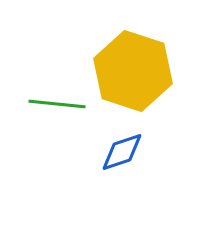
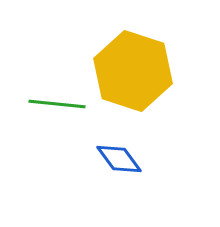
blue diamond: moved 3 px left, 7 px down; rotated 72 degrees clockwise
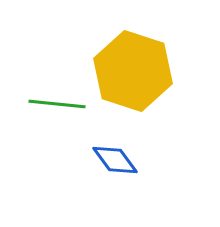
blue diamond: moved 4 px left, 1 px down
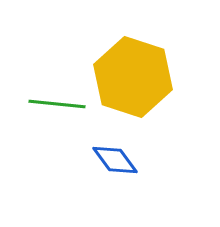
yellow hexagon: moved 6 px down
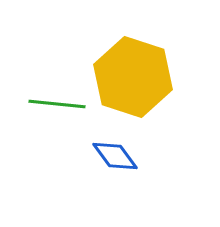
blue diamond: moved 4 px up
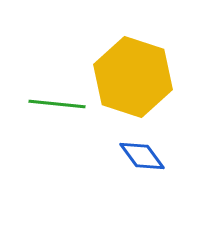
blue diamond: moved 27 px right
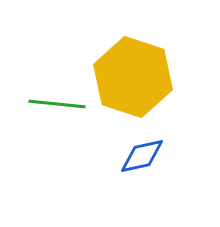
blue diamond: rotated 66 degrees counterclockwise
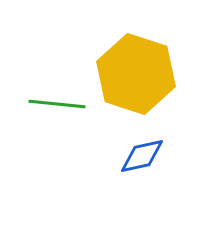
yellow hexagon: moved 3 px right, 3 px up
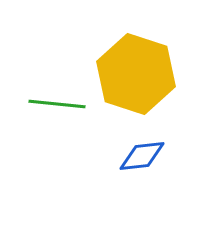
blue diamond: rotated 6 degrees clockwise
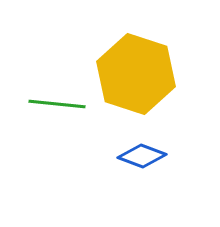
blue diamond: rotated 27 degrees clockwise
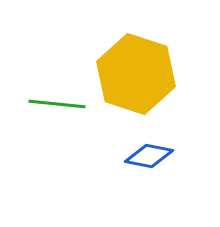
blue diamond: moved 7 px right; rotated 9 degrees counterclockwise
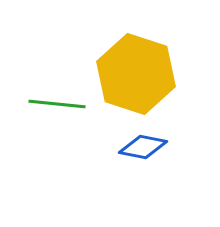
blue diamond: moved 6 px left, 9 px up
